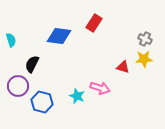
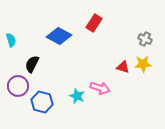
blue diamond: rotated 20 degrees clockwise
yellow star: moved 1 px left, 5 px down
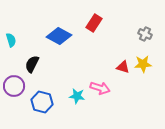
gray cross: moved 5 px up
purple circle: moved 4 px left
cyan star: rotated 14 degrees counterclockwise
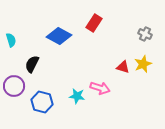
yellow star: rotated 18 degrees counterclockwise
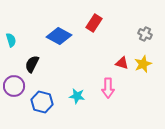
red triangle: moved 1 px left, 4 px up
pink arrow: moved 8 px right; rotated 72 degrees clockwise
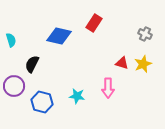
blue diamond: rotated 15 degrees counterclockwise
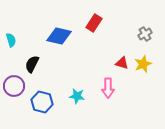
gray cross: rotated 32 degrees clockwise
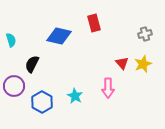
red rectangle: rotated 48 degrees counterclockwise
gray cross: rotated 16 degrees clockwise
red triangle: rotated 32 degrees clockwise
cyan star: moved 2 px left; rotated 21 degrees clockwise
blue hexagon: rotated 15 degrees clockwise
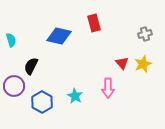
black semicircle: moved 1 px left, 2 px down
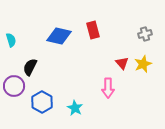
red rectangle: moved 1 px left, 7 px down
black semicircle: moved 1 px left, 1 px down
cyan star: moved 12 px down
